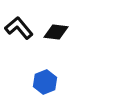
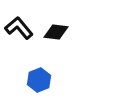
blue hexagon: moved 6 px left, 2 px up
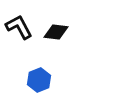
black L-shape: moved 1 px up; rotated 12 degrees clockwise
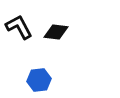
blue hexagon: rotated 15 degrees clockwise
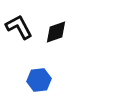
black diamond: rotated 25 degrees counterclockwise
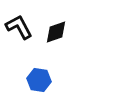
blue hexagon: rotated 15 degrees clockwise
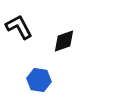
black diamond: moved 8 px right, 9 px down
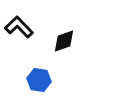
black L-shape: rotated 16 degrees counterclockwise
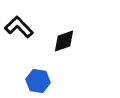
blue hexagon: moved 1 px left, 1 px down
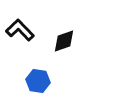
black L-shape: moved 1 px right, 3 px down
